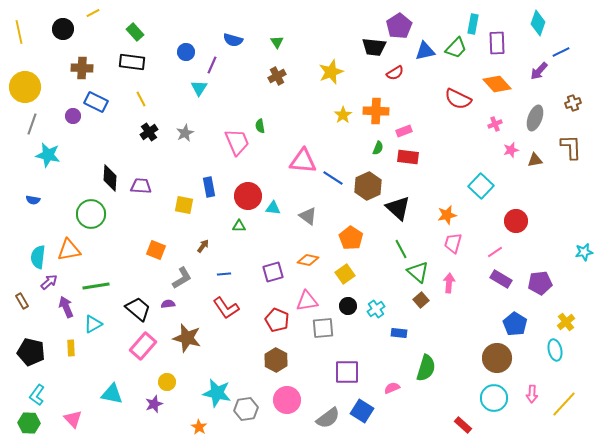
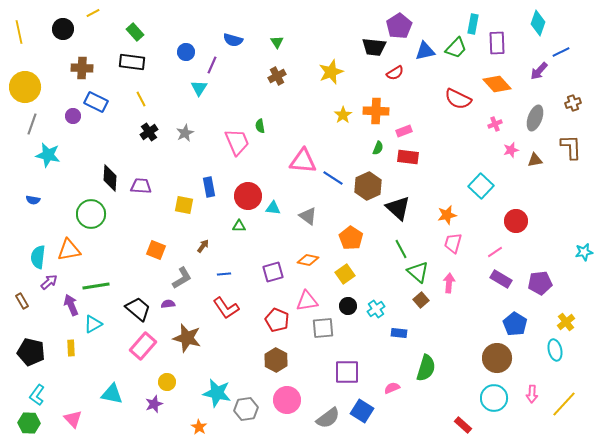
purple arrow at (66, 307): moved 5 px right, 2 px up
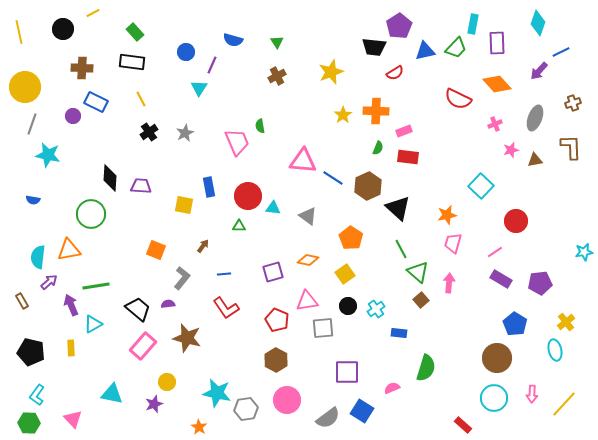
gray L-shape at (182, 278): rotated 20 degrees counterclockwise
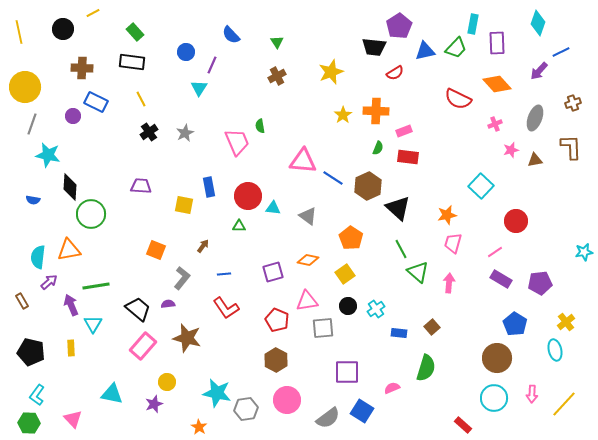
blue semicircle at (233, 40): moved 2 px left, 5 px up; rotated 30 degrees clockwise
black diamond at (110, 178): moved 40 px left, 9 px down
brown square at (421, 300): moved 11 px right, 27 px down
cyan triangle at (93, 324): rotated 30 degrees counterclockwise
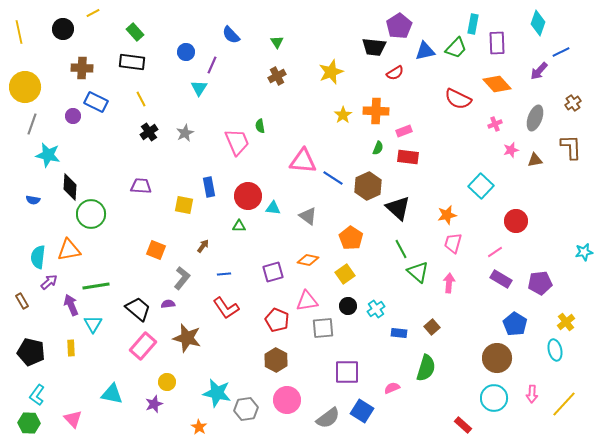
brown cross at (573, 103): rotated 14 degrees counterclockwise
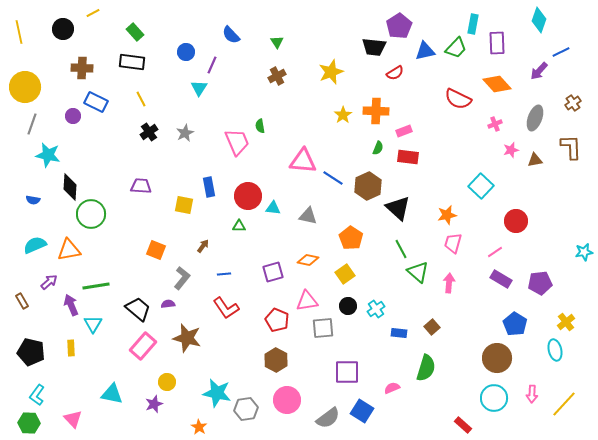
cyan diamond at (538, 23): moved 1 px right, 3 px up
gray triangle at (308, 216): rotated 24 degrees counterclockwise
cyan semicircle at (38, 257): moved 3 px left, 12 px up; rotated 60 degrees clockwise
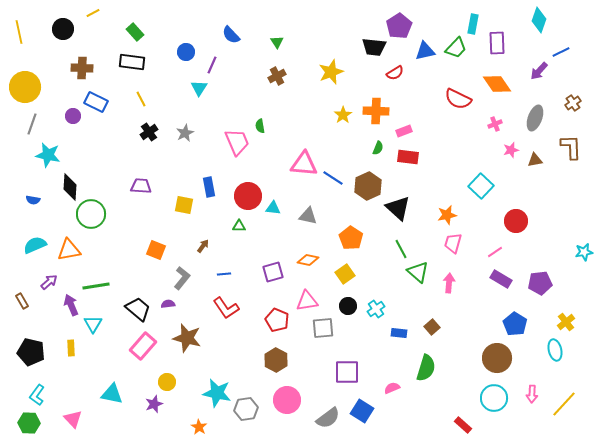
orange diamond at (497, 84): rotated 8 degrees clockwise
pink triangle at (303, 161): moved 1 px right, 3 px down
